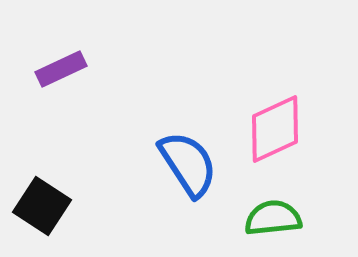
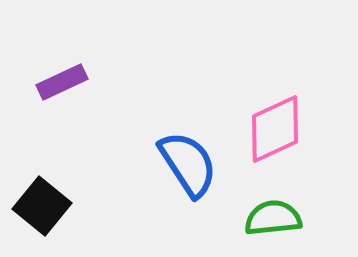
purple rectangle: moved 1 px right, 13 px down
black square: rotated 6 degrees clockwise
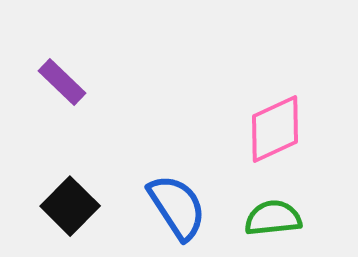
purple rectangle: rotated 69 degrees clockwise
blue semicircle: moved 11 px left, 43 px down
black square: moved 28 px right; rotated 6 degrees clockwise
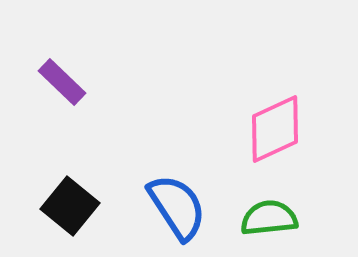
black square: rotated 6 degrees counterclockwise
green semicircle: moved 4 px left
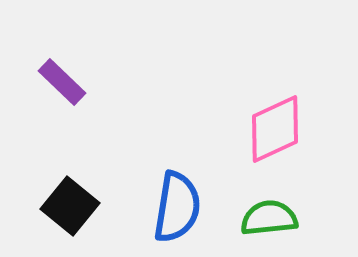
blue semicircle: rotated 42 degrees clockwise
